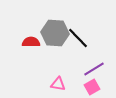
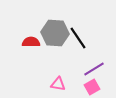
black line: rotated 10 degrees clockwise
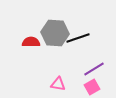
black line: rotated 75 degrees counterclockwise
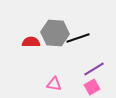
pink triangle: moved 4 px left
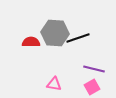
purple line: rotated 45 degrees clockwise
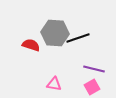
red semicircle: moved 3 px down; rotated 18 degrees clockwise
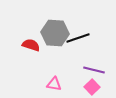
purple line: moved 1 px down
pink square: rotated 14 degrees counterclockwise
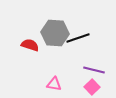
red semicircle: moved 1 px left
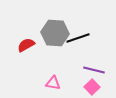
red semicircle: moved 4 px left; rotated 48 degrees counterclockwise
pink triangle: moved 1 px left, 1 px up
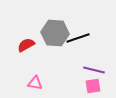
pink triangle: moved 18 px left
pink square: moved 1 px right, 1 px up; rotated 35 degrees clockwise
